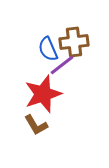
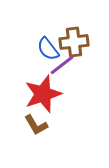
blue semicircle: rotated 15 degrees counterclockwise
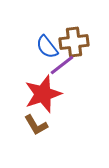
blue semicircle: moved 1 px left, 2 px up
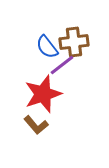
brown L-shape: rotated 10 degrees counterclockwise
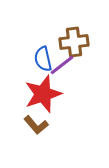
blue semicircle: moved 4 px left, 12 px down; rotated 25 degrees clockwise
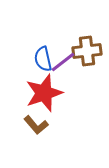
brown cross: moved 13 px right, 9 px down
purple line: moved 1 px right, 3 px up
red star: moved 1 px right, 1 px up
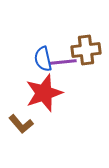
brown cross: moved 1 px left, 1 px up
purple line: rotated 32 degrees clockwise
brown L-shape: moved 15 px left, 1 px up
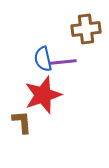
brown cross: moved 21 px up
red star: moved 1 px left, 2 px down
brown L-shape: moved 1 px right, 2 px up; rotated 145 degrees counterclockwise
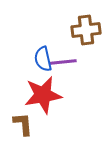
brown cross: moved 1 px down
red star: rotated 9 degrees clockwise
brown L-shape: moved 1 px right, 2 px down
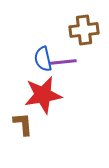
brown cross: moved 2 px left
